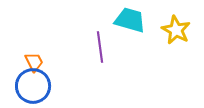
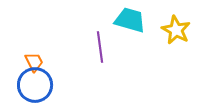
blue circle: moved 2 px right, 1 px up
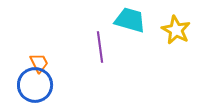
orange trapezoid: moved 5 px right, 1 px down
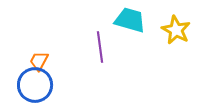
orange trapezoid: moved 2 px up; rotated 125 degrees counterclockwise
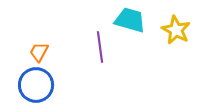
orange trapezoid: moved 9 px up
blue circle: moved 1 px right
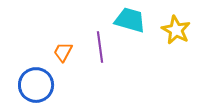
orange trapezoid: moved 24 px right
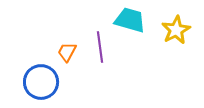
yellow star: rotated 16 degrees clockwise
orange trapezoid: moved 4 px right
blue circle: moved 5 px right, 3 px up
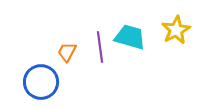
cyan trapezoid: moved 17 px down
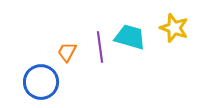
yellow star: moved 2 px left, 2 px up; rotated 24 degrees counterclockwise
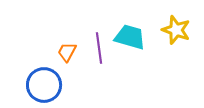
yellow star: moved 2 px right, 2 px down
purple line: moved 1 px left, 1 px down
blue circle: moved 3 px right, 3 px down
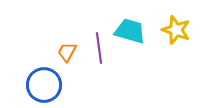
cyan trapezoid: moved 6 px up
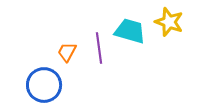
yellow star: moved 7 px left, 8 px up
